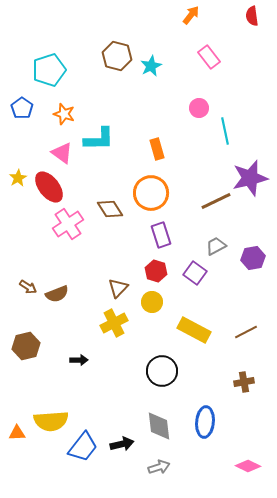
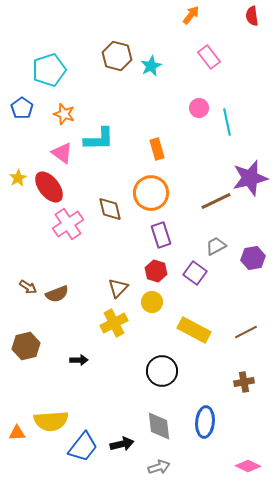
cyan line at (225, 131): moved 2 px right, 9 px up
brown diamond at (110, 209): rotated 20 degrees clockwise
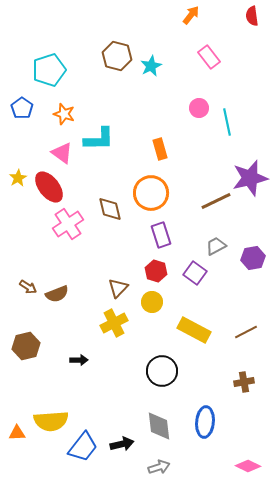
orange rectangle at (157, 149): moved 3 px right
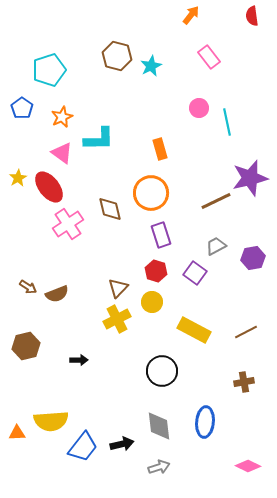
orange star at (64, 114): moved 2 px left, 3 px down; rotated 30 degrees clockwise
yellow cross at (114, 323): moved 3 px right, 4 px up
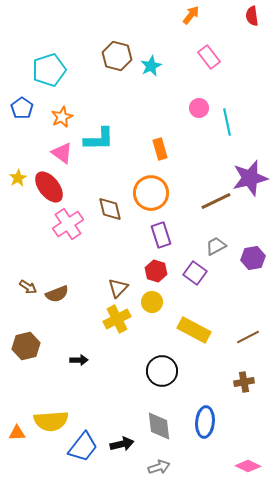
brown line at (246, 332): moved 2 px right, 5 px down
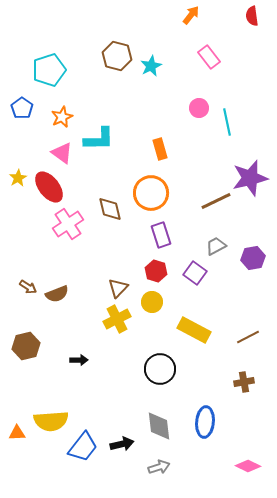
black circle at (162, 371): moved 2 px left, 2 px up
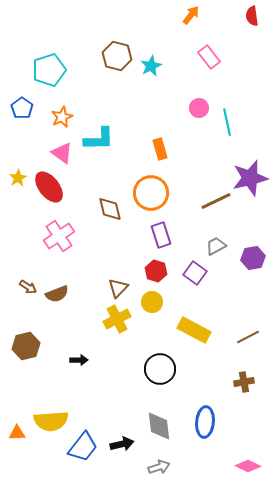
pink cross at (68, 224): moved 9 px left, 12 px down
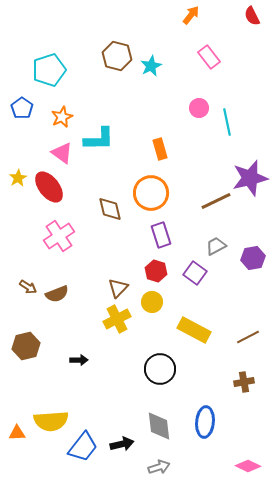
red semicircle at (252, 16): rotated 18 degrees counterclockwise
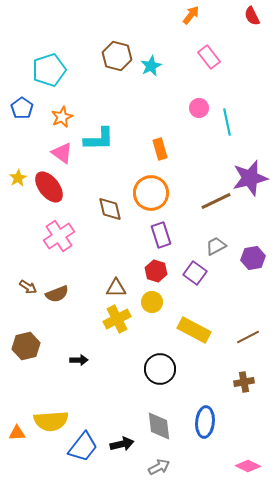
brown triangle at (118, 288): moved 2 px left; rotated 45 degrees clockwise
gray arrow at (159, 467): rotated 10 degrees counterclockwise
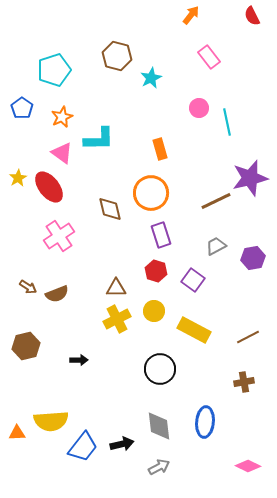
cyan star at (151, 66): moved 12 px down
cyan pentagon at (49, 70): moved 5 px right
purple square at (195, 273): moved 2 px left, 7 px down
yellow circle at (152, 302): moved 2 px right, 9 px down
